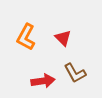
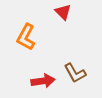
red triangle: moved 26 px up
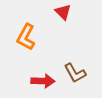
red arrow: rotated 10 degrees clockwise
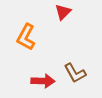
red triangle: rotated 30 degrees clockwise
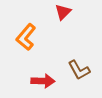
orange L-shape: rotated 12 degrees clockwise
brown L-shape: moved 4 px right, 3 px up
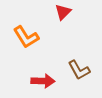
orange L-shape: rotated 72 degrees counterclockwise
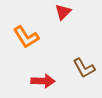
brown L-shape: moved 5 px right, 2 px up
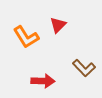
red triangle: moved 5 px left, 13 px down
brown L-shape: rotated 15 degrees counterclockwise
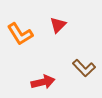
orange L-shape: moved 6 px left, 3 px up
red arrow: moved 1 px down; rotated 15 degrees counterclockwise
